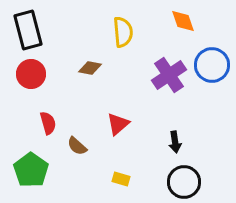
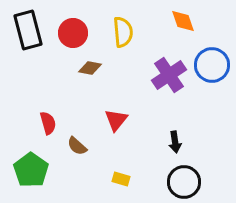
red circle: moved 42 px right, 41 px up
red triangle: moved 2 px left, 4 px up; rotated 10 degrees counterclockwise
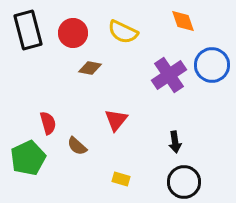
yellow semicircle: rotated 120 degrees clockwise
green pentagon: moved 3 px left, 12 px up; rotated 12 degrees clockwise
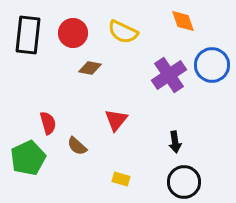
black rectangle: moved 5 px down; rotated 21 degrees clockwise
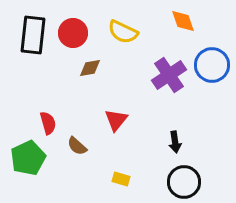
black rectangle: moved 5 px right
brown diamond: rotated 20 degrees counterclockwise
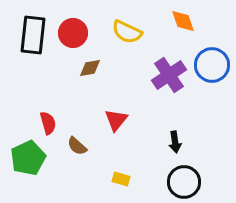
yellow semicircle: moved 4 px right
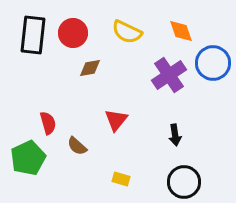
orange diamond: moved 2 px left, 10 px down
blue circle: moved 1 px right, 2 px up
black arrow: moved 7 px up
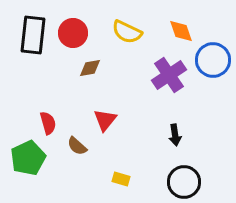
blue circle: moved 3 px up
red triangle: moved 11 px left
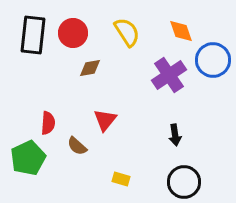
yellow semicircle: rotated 148 degrees counterclockwise
red semicircle: rotated 20 degrees clockwise
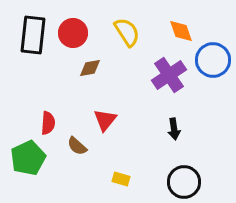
black arrow: moved 1 px left, 6 px up
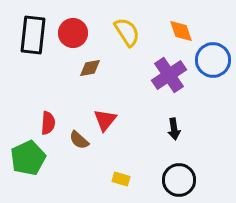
brown semicircle: moved 2 px right, 6 px up
black circle: moved 5 px left, 2 px up
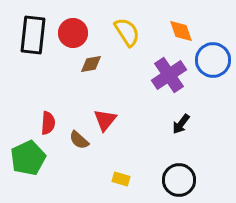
brown diamond: moved 1 px right, 4 px up
black arrow: moved 7 px right, 5 px up; rotated 45 degrees clockwise
